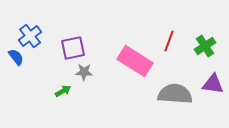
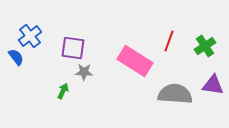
purple square: rotated 20 degrees clockwise
purple triangle: moved 1 px down
green arrow: rotated 35 degrees counterclockwise
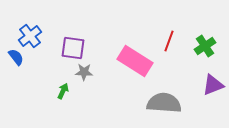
purple triangle: rotated 30 degrees counterclockwise
gray semicircle: moved 11 px left, 9 px down
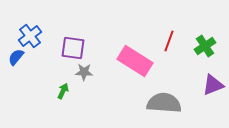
blue semicircle: rotated 102 degrees counterclockwise
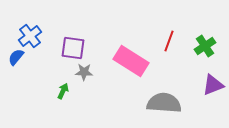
pink rectangle: moved 4 px left
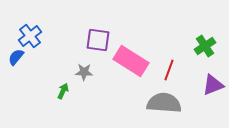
red line: moved 29 px down
purple square: moved 25 px right, 8 px up
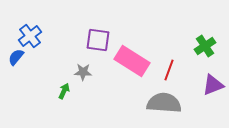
pink rectangle: moved 1 px right
gray star: moved 1 px left
green arrow: moved 1 px right
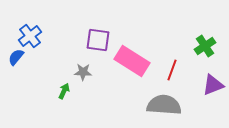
red line: moved 3 px right
gray semicircle: moved 2 px down
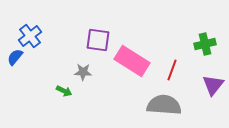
green cross: moved 2 px up; rotated 20 degrees clockwise
blue semicircle: moved 1 px left
purple triangle: rotated 30 degrees counterclockwise
green arrow: rotated 91 degrees clockwise
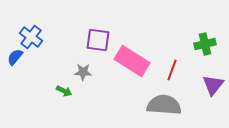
blue cross: moved 1 px right, 1 px down; rotated 15 degrees counterclockwise
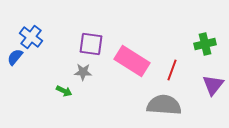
purple square: moved 7 px left, 4 px down
